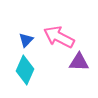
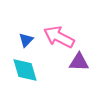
cyan diamond: rotated 40 degrees counterclockwise
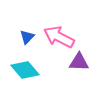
blue triangle: moved 1 px right, 3 px up
cyan diamond: rotated 24 degrees counterclockwise
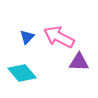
cyan diamond: moved 3 px left, 3 px down
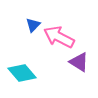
blue triangle: moved 6 px right, 12 px up
purple triangle: rotated 30 degrees clockwise
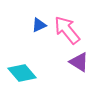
blue triangle: moved 6 px right; rotated 21 degrees clockwise
pink arrow: moved 8 px right, 7 px up; rotated 24 degrees clockwise
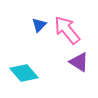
blue triangle: rotated 21 degrees counterclockwise
cyan diamond: moved 2 px right
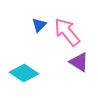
pink arrow: moved 2 px down
cyan diamond: rotated 16 degrees counterclockwise
